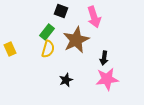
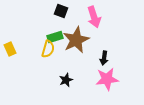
green rectangle: moved 8 px right, 5 px down; rotated 35 degrees clockwise
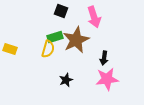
yellow rectangle: rotated 48 degrees counterclockwise
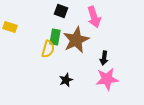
green rectangle: rotated 63 degrees counterclockwise
yellow rectangle: moved 22 px up
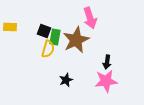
black square: moved 17 px left, 20 px down
pink arrow: moved 4 px left, 1 px down
yellow rectangle: rotated 16 degrees counterclockwise
black arrow: moved 3 px right, 4 px down
pink star: moved 1 px left, 2 px down
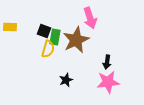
pink star: moved 2 px right, 1 px down
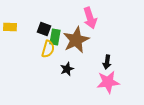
black square: moved 2 px up
black star: moved 1 px right, 11 px up
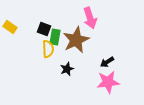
yellow rectangle: rotated 32 degrees clockwise
yellow semicircle: rotated 18 degrees counterclockwise
black arrow: rotated 48 degrees clockwise
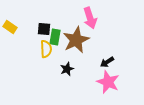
black square: rotated 16 degrees counterclockwise
yellow semicircle: moved 2 px left
pink star: rotated 30 degrees clockwise
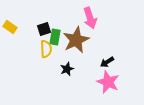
black square: rotated 24 degrees counterclockwise
